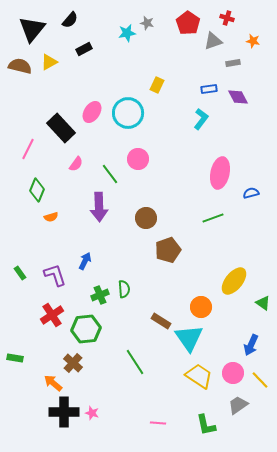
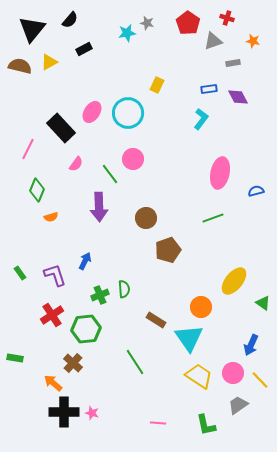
pink circle at (138, 159): moved 5 px left
blue semicircle at (251, 193): moved 5 px right, 2 px up
brown rectangle at (161, 321): moved 5 px left, 1 px up
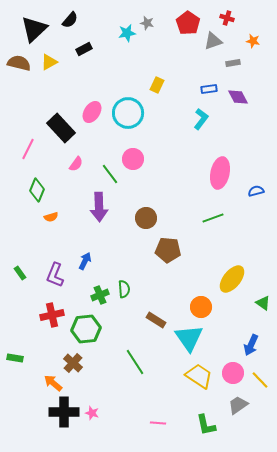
black triangle at (32, 29): moved 2 px right; rotated 8 degrees clockwise
brown semicircle at (20, 66): moved 1 px left, 3 px up
brown pentagon at (168, 250): rotated 25 degrees clockwise
purple L-shape at (55, 275): rotated 140 degrees counterclockwise
yellow ellipse at (234, 281): moved 2 px left, 2 px up
red cross at (52, 315): rotated 20 degrees clockwise
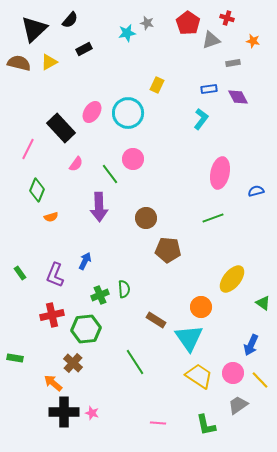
gray triangle at (213, 41): moved 2 px left, 1 px up
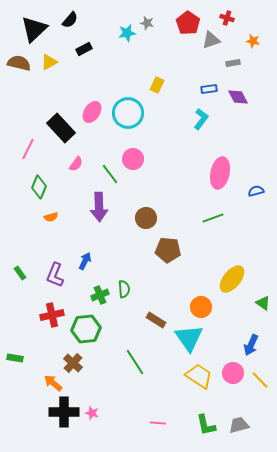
green diamond at (37, 190): moved 2 px right, 3 px up
gray trapezoid at (238, 405): moved 1 px right, 20 px down; rotated 20 degrees clockwise
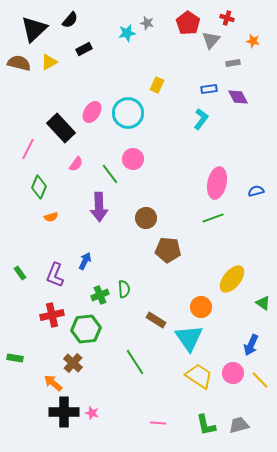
gray triangle at (211, 40): rotated 30 degrees counterclockwise
pink ellipse at (220, 173): moved 3 px left, 10 px down
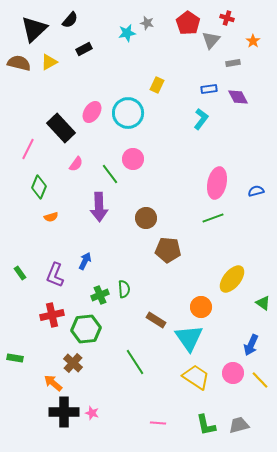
orange star at (253, 41): rotated 24 degrees clockwise
yellow trapezoid at (199, 376): moved 3 px left, 1 px down
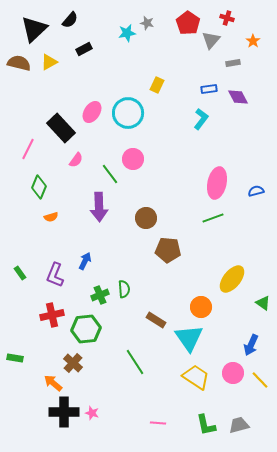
pink semicircle at (76, 164): moved 4 px up
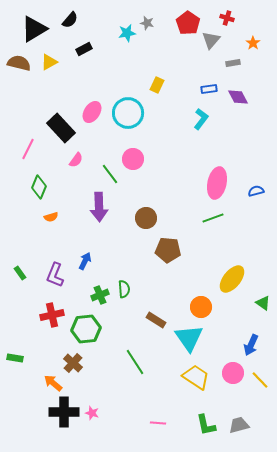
black triangle at (34, 29): rotated 12 degrees clockwise
orange star at (253, 41): moved 2 px down
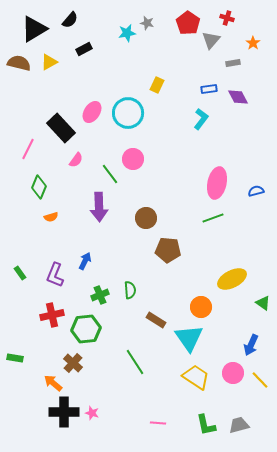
yellow ellipse at (232, 279): rotated 24 degrees clockwise
green semicircle at (124, 289): moved 6 px right, 1 px down
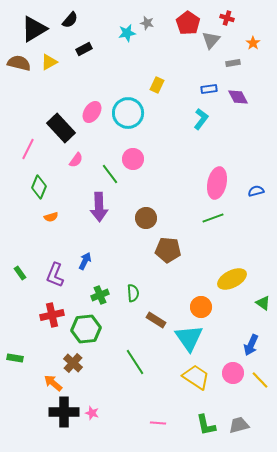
green semicircle at (130, 290): moved 3 px right, 3 px down
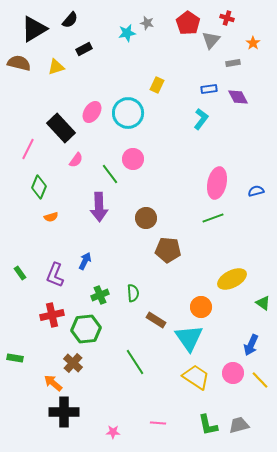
yellow triangle at (49, 62): moved 7 px right, 5 px down; rotated 12 degrees clockwise
pink star at (92, 413): moved 21 px right, 19 px down; rotated 16 degrees counterclockwise
green L-shape at (206, 425): moved 2 px right
